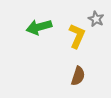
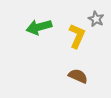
brown semicircle: rotated 84 degrees counterclockwise
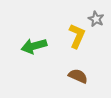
green arrow: moved 5 px left, 19 px down
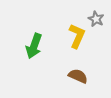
green arrow: rotated 55 degrees counterclockwise
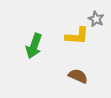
yellow L-shape: rotated 70 degrees clockwise
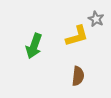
yellow L-shape: rotated 20 degrees counterclockwise
brown semicircle: rotated 72 degrees clockwise
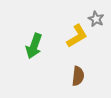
yellow L-shape: rotated 15 degrees counterclockwise
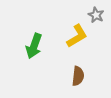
gray star: moved 4 px up
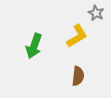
gray star: moved 2 px up
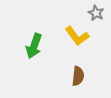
yellow L-shape: rotated 85 degrees clockwise
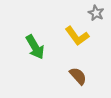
green arrow: moved 1 px right, 1 px down; rotated 50 degrees counterclockwise
brown semicircle: rotated 48 degrees counterclockwise
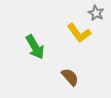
yellow L-shape: moved 2 px right, 3 px up
brown semicircle: moved 8 px left, 1 px down
